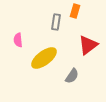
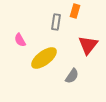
pink semicircle: moved 2 px right; rotated 24 degrees counterclockwise
red triangle: rotated 15 degrees counterclockwise
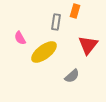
pink semicircle: moved 2 px up
yellow ellipse: moved 6 px up
gray semicircle: rotated 14 degrees clockwise
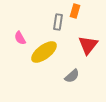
gray rectangle: moved 2 px right
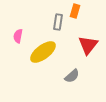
pink semicircle: moved 2 px left, 2 px up; rotated 40 degrees clockwise
yellow ellipse: moved 1 px left
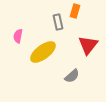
gray rectangle: rotated 21 degrees counterclockwise
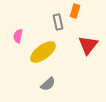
gray semicircle: moved 24 px left, 8 px down
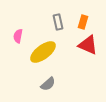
orange rectangle: moved 8 px right, 11 px down
red triangle: rotated 45 degrees counterclockwise
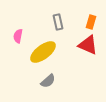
orange rectangle: moved 8 px right
gray semicircle: moved 3 px up
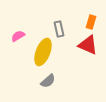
gray rectangle: moved 1 px right, 7 px down
pink semicircle: rotated 48 degrees clockwise
yellow ellipse: rotated 32 degrees counterclockwise
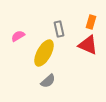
yellow ellipse: moved 1 px right, 1 px down; rotated 8 degrees clockwise
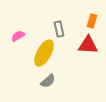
orange rectangle: moved 1 px right, 1 px up
red triangle: rotated 20 degrees counterclockwise
